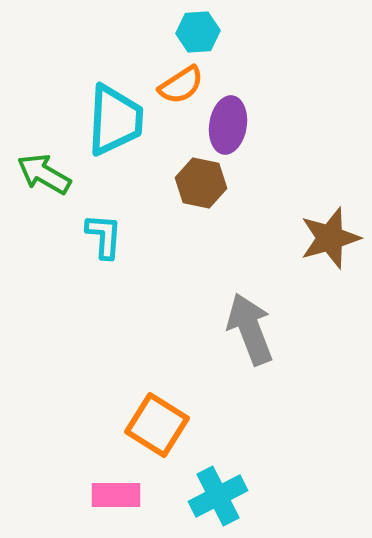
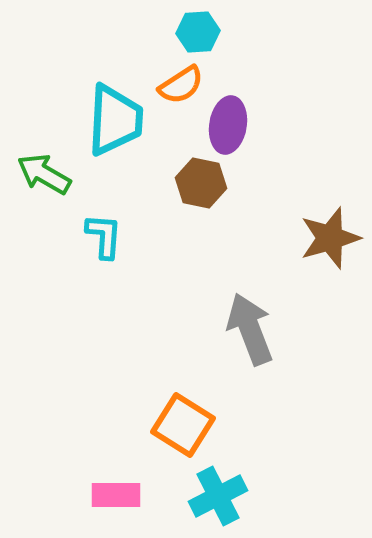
orange square: moved 26 px right
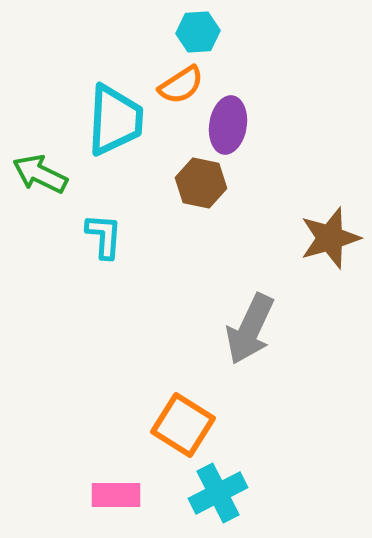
green arrow: moved 4 px left; rotated 4 degrees counterclockwise
gray arrow: rotated 134 degrees counterclockwise
cyan cross: moved 3 px up
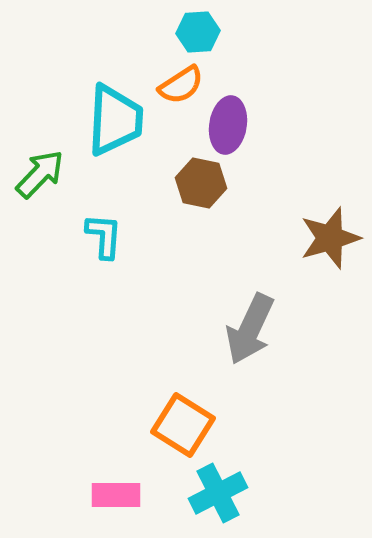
green arrow: rotated 108 degrees clockwise
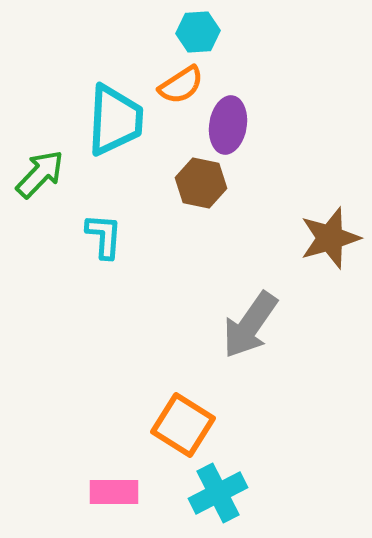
gray arrow: moved 4 px up; rotated 10 degrees clockwise
pink rectangle: moved 2 px left, 3 px up
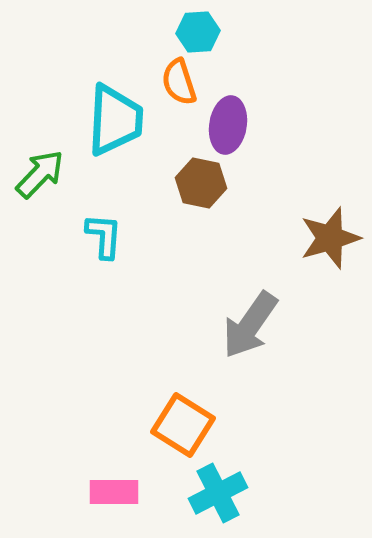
orange semicircle: moved 2 px left, 3 px up; rotated 105 degrees clockwise
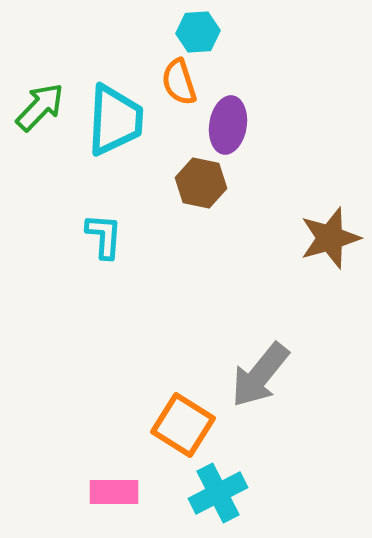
green arrow: moved 67 px up
gray arrow: moved 10 px right, 50 px down; rotated 4 degrees clockwise
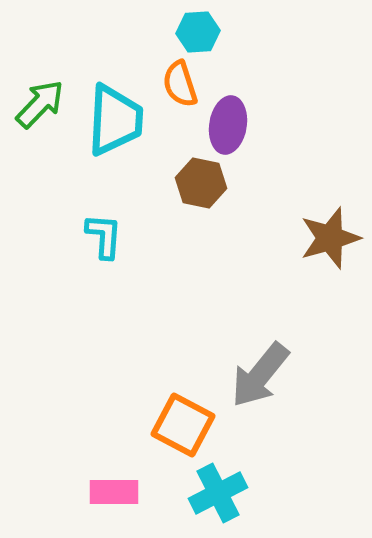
orange semicircle: moved 1 px right, 2 px down
green arrow: moved 3 px up
orange square: rotated 4 degrees counterclockwise
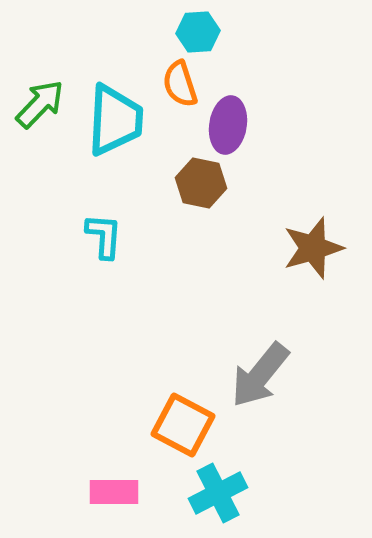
brown star: moved 17 px left, 10 px down
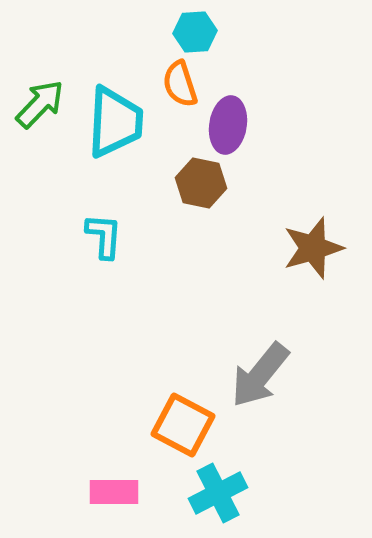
cyan hexagon: moved 3 px left
cyan trapezoid: moved 2 px down
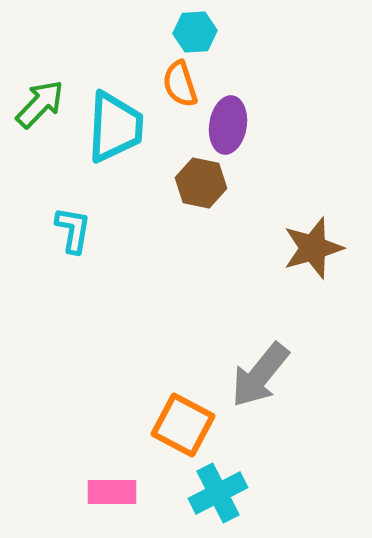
cyan trapezoid: moved 5 px down
cyan L-shape: moved 31 px left, 6 px up; rotated 6 degrees clockwise
pink rectangle: moved 2 px left
